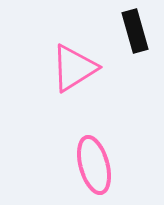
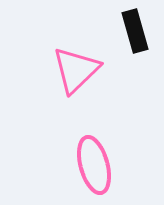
pink triangle: moved 2 px right, 2 px down; rotated 12 degrees counterclockwise
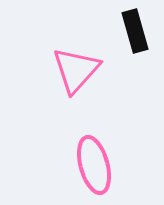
pink triangle: rotated 4 degrees counterclockwise
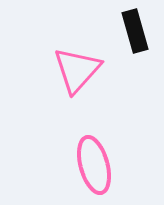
pink triangle: moved 1 px right
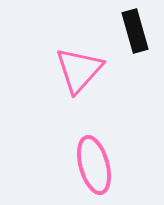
pink triangle: moved 2 px right
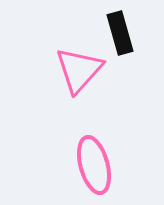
black rectangle: moved 15 px left, 2 px down
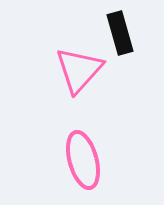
pink ellipse: moved 11 px left, 5 px up
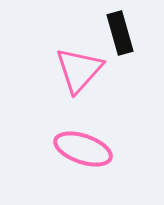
pink ellipse: moved 11 px up; rotated 56 degrees counterclockwise
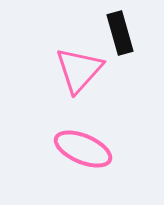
pink ellipse: rotated 4 degrees clockwise
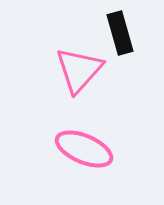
pink ellipse: moved 1 px right
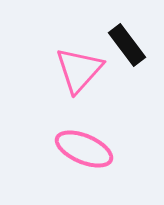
black rectangle: moved 7 px right, 12 px down; rotated 21 degrees counterclockwise
